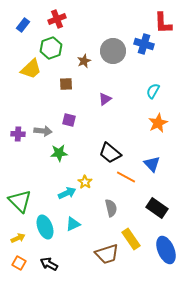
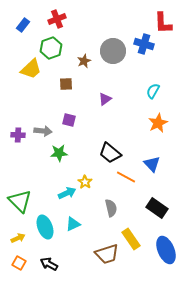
purple cross: moved 1 px down
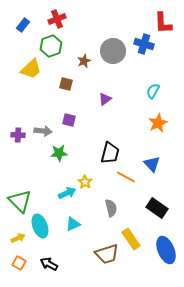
green hexagon: moved 2 px up
brown square: rotated 16 degrees clockwise
black trapezoid: rotated 115 degrees counterclockwise
cyan ellipse: moved 5 px left, 1 px up
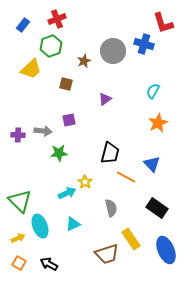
red L-shape: rotated 15 degrees counterclockwise
purple square: rotated 24 degrees counterclockwise
